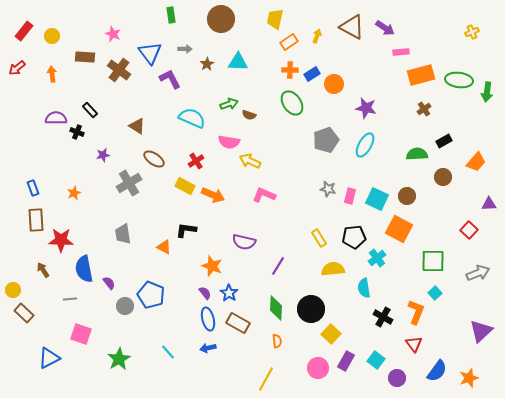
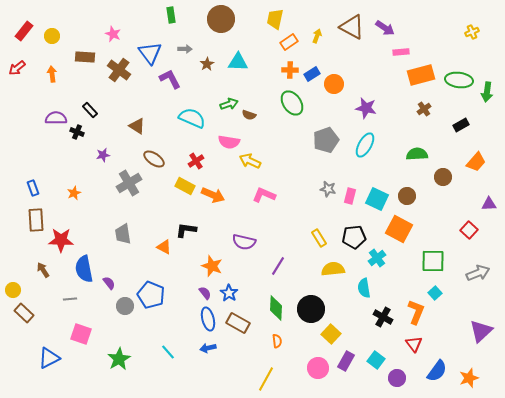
black rectangle at (444, 141): moved 17 px right, 16 px up
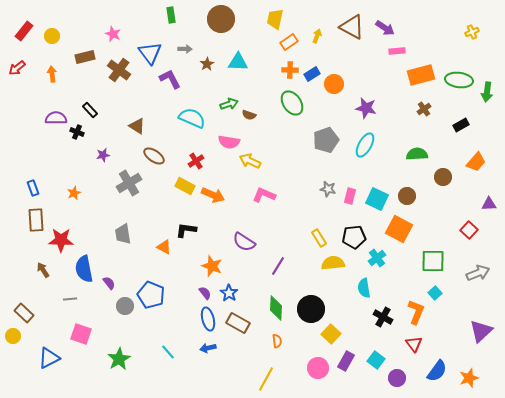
pink rectangle at (401, 52): moved 4 px left, 1 px up
brown rectangle at (85, 57): rotated 18 degrees counterclockwise
brown ellipse at (154, 159): moved 3 px up
purple semicircle at (244, 242): rotated 20 degrees clockwise
yellow semicircle at (333, 269): moved 6 px up
yellow circle at (13, 290): moved 46 px down
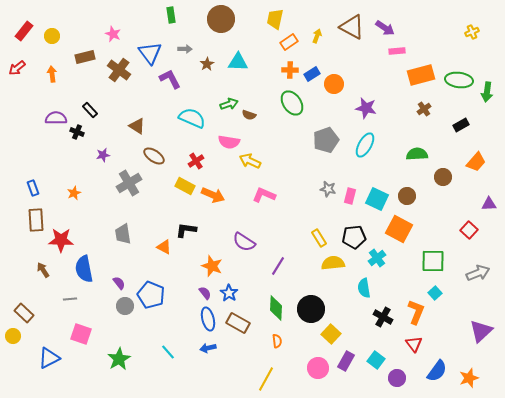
purple semicircle at (109, 283): moved 10 px right
